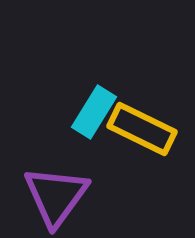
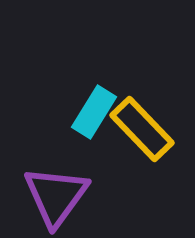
yellow rectangle: rotated 20 degrees clockwise
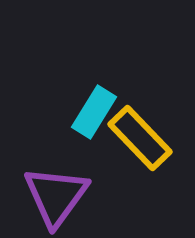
yellow rectangle: moved 2 px left, 9 px down
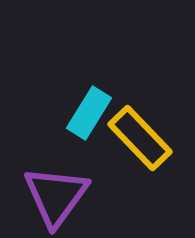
cyan rectangle: moved 5 px left, 1 px down
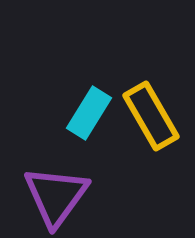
yellow rectangle: moved 11 px right, 22 px up; rotated 14 degrees clockwise
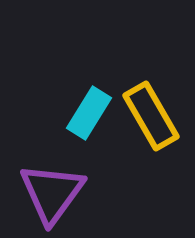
purple triangle: moved 4 px left, 3 px up
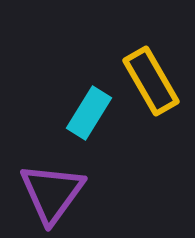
yellow rectangle: moved 35 px up
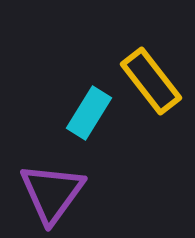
yellow rectangle: rotated 8 degrees counterclockwise
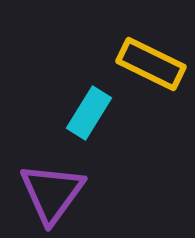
yellow rectangle: moved 17 px up; rotated 26 degrees counterclockwise
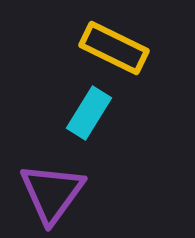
yellow rectangle: moved 37 px left, 16 px up
